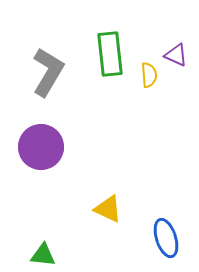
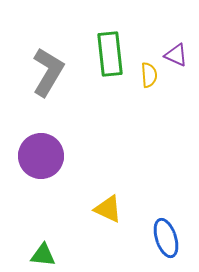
purple circle: moved 9 px down
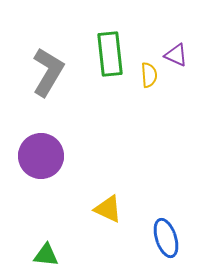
green triangle: moved 3 px right
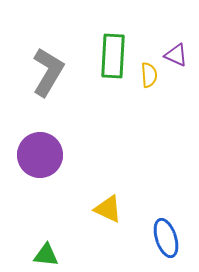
green rectangle: moved 3 px right, 2 px down; rotated 9 degrees clockwise
purple circle: moved 1 px left, 1 px up
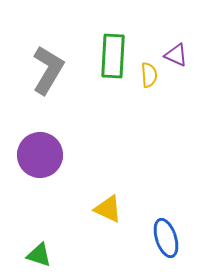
gray L-shape: moved 2 px up
green triangle: moved 7 px left; rotated 12 degrees clockwise
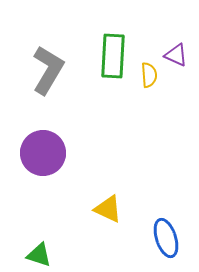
purple circle: moved 3 px right, 2 px up
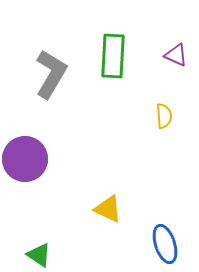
gray L-shape: moved 3 px right, 4 px down
yellow semicircle: moved 15 px right, 41 px down
purple circle: moved 18 px left, 6 px down
blue ellipse: moved 1 px left, 6 px down
green triangle: rotated 16 degrees clockwise
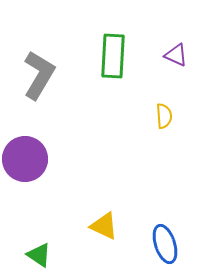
gray L-shape: moved 12 px left, 1 px down
yellow triangle: moved 4 px left, 17 px down
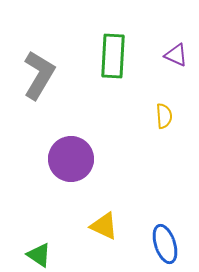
purple circle: moved 46 px right
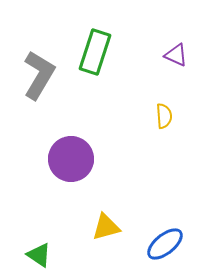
green rectangle: moved 18 px left, 4 px up; rotated 15 degrees clockwise
yellow triangle: moved 2 px right, 1 px down; rotated 40 degrees counterclockwise
blue ellipse: rotated 69 degrees clockwise
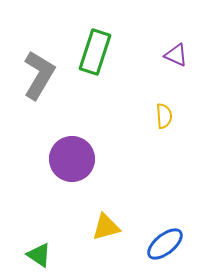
purple circle: moved 1 px right
